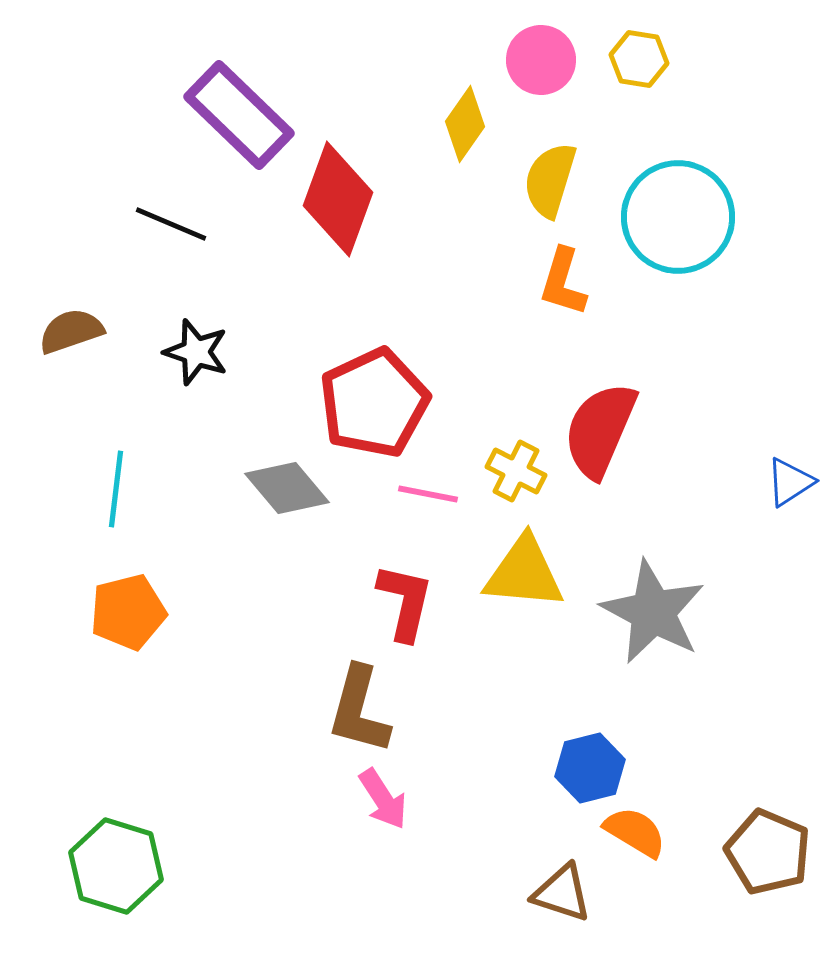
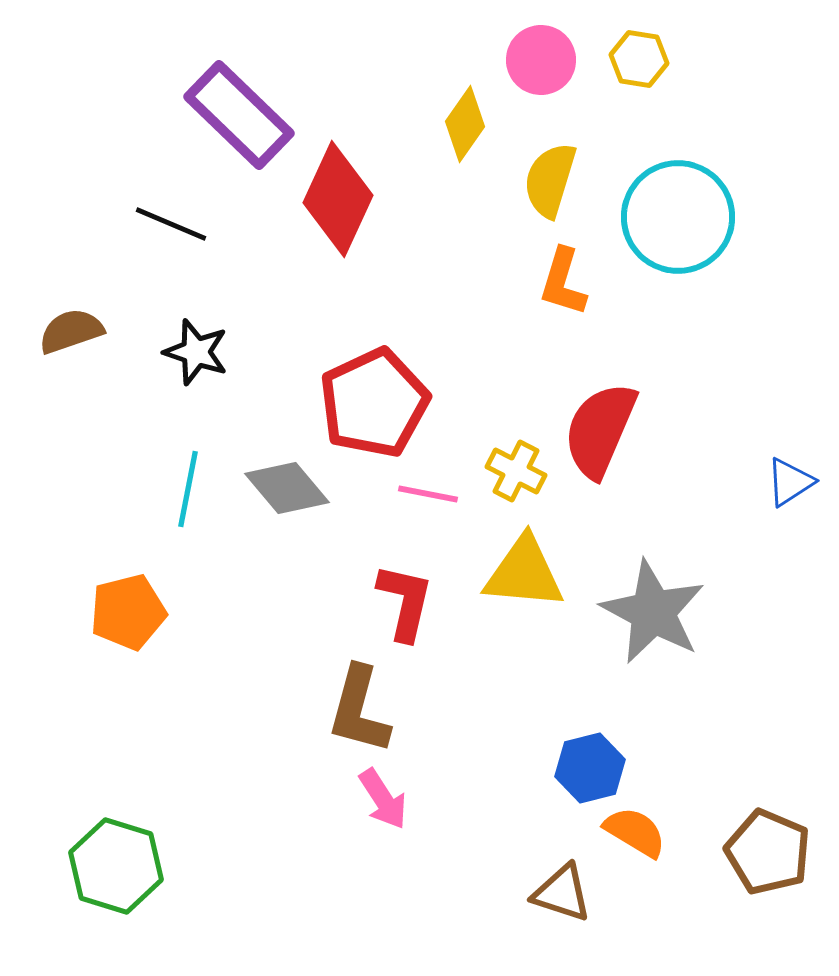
red diamond: rotated 5 degrees clockwise
cyan line: moved 72 px right; rotated 4 degrees clockwise
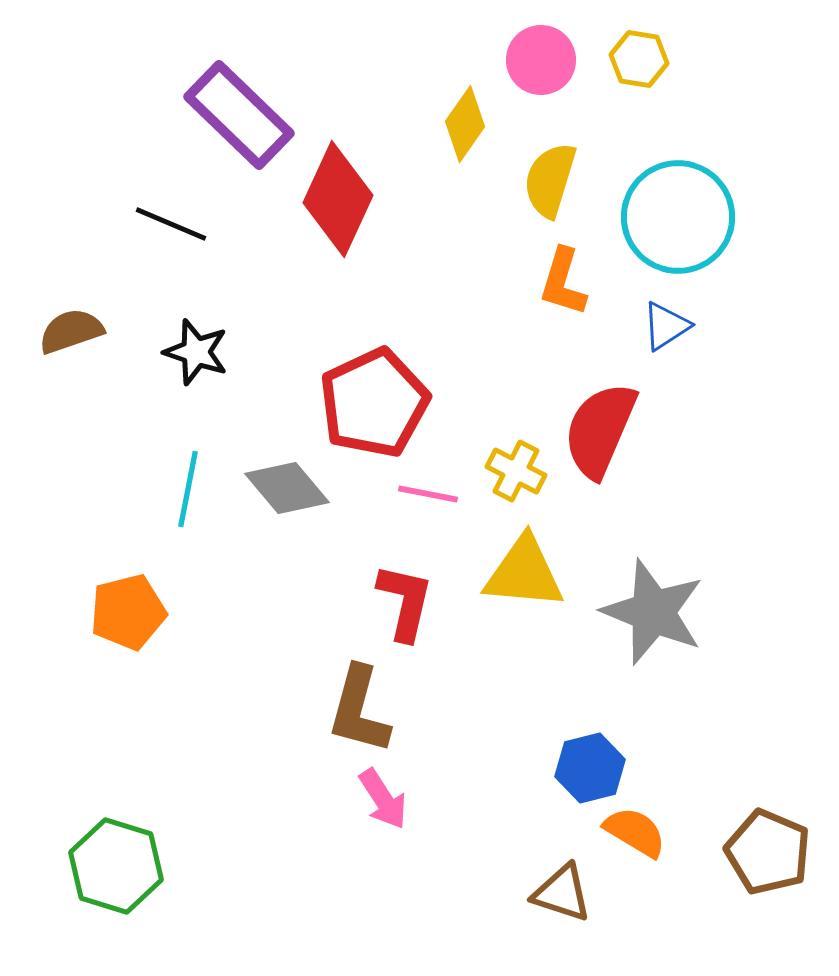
blue triangle: moved 124 px left, 156 px up
gray star: rotated 6 degrees counterclockwise
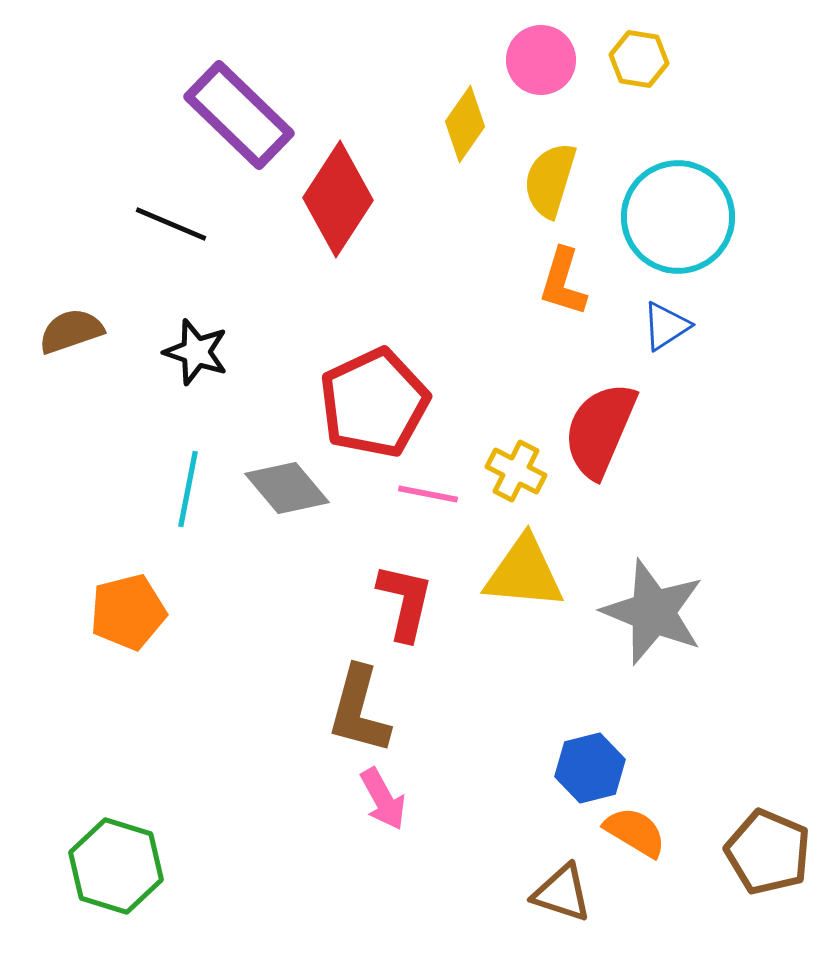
red diamond: rotated 8 degrees clockwise
pink arrow: rotated 4 degrees clockwise
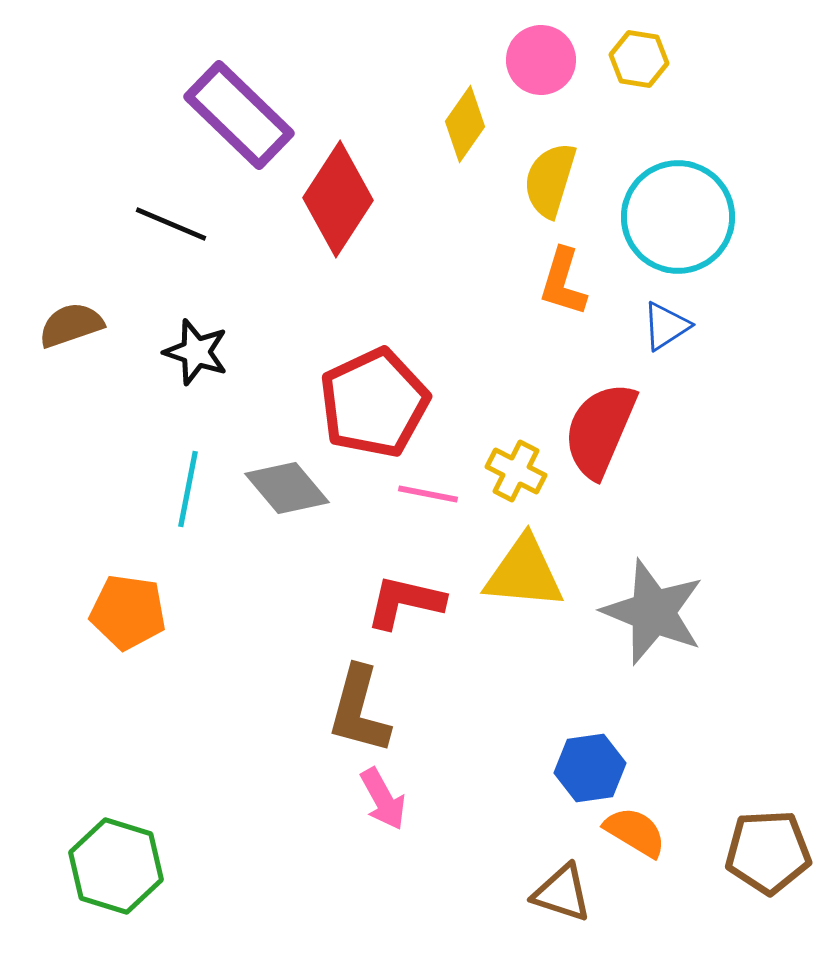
brown semicircle: moved 6 px up
red L-shape: rotated 90 degrees counterclockwise
orange pentagon: rotated 22 degrees clockwise
blue hexagon: rotated 6 degrees clockwise
brown pentagon: rotated 26 degrees counterclockwise
